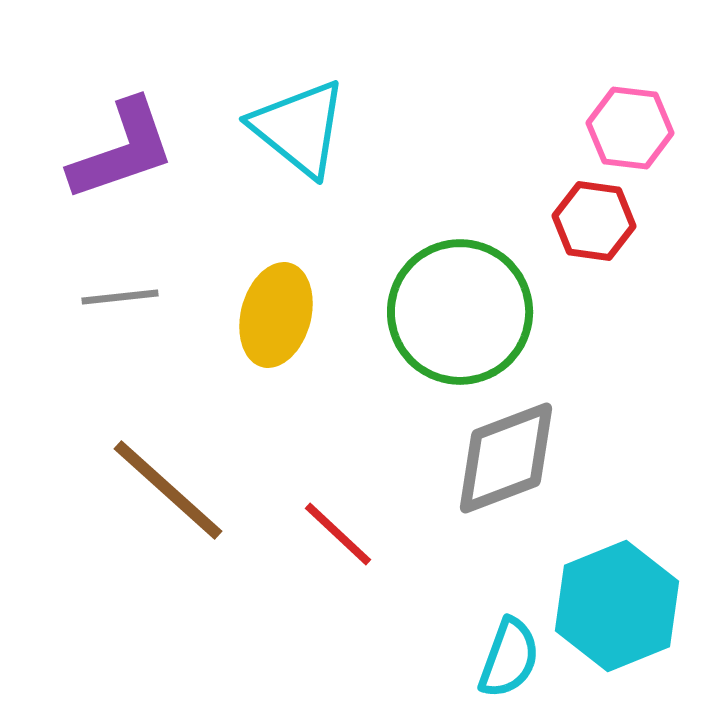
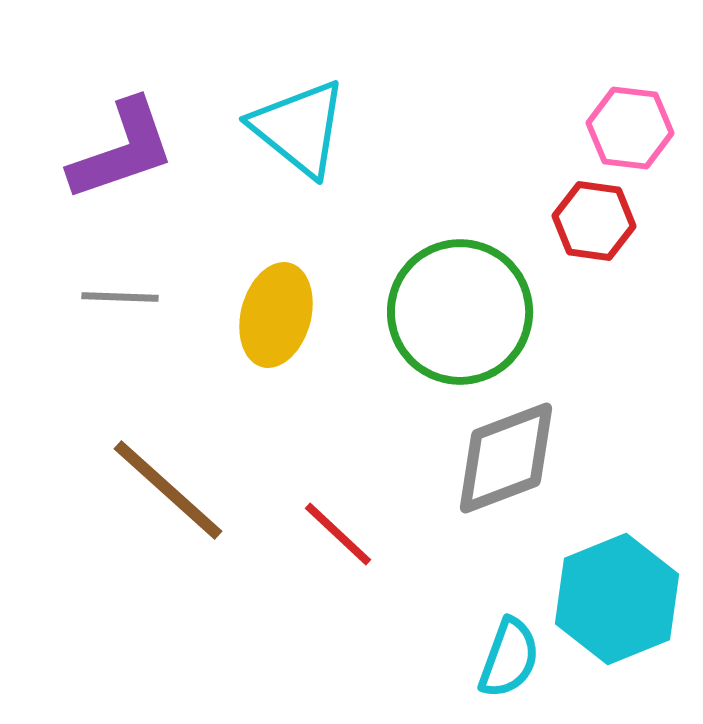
gray line: rotated 8 degrees clockwise
cyan hexagon: moved 7 px up
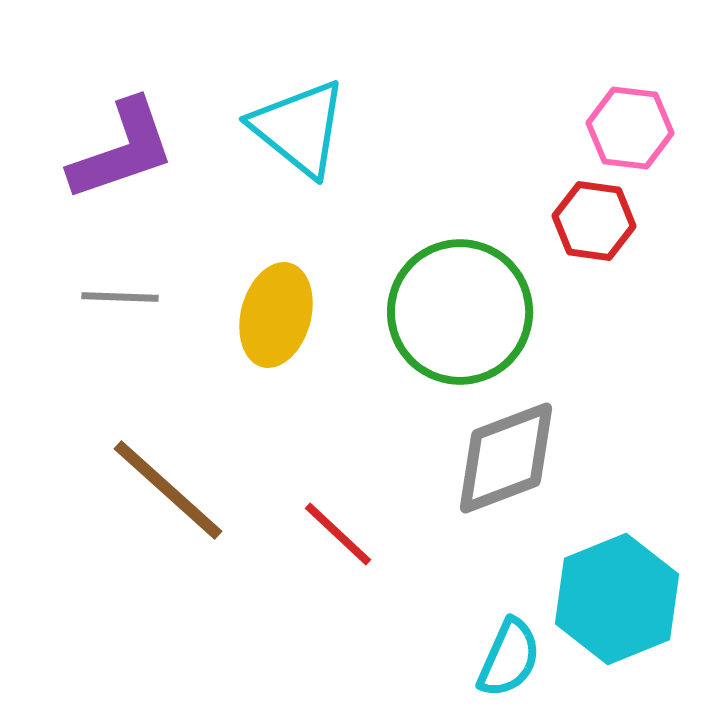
cyan semicircle: rotated 4 degrees clockwise
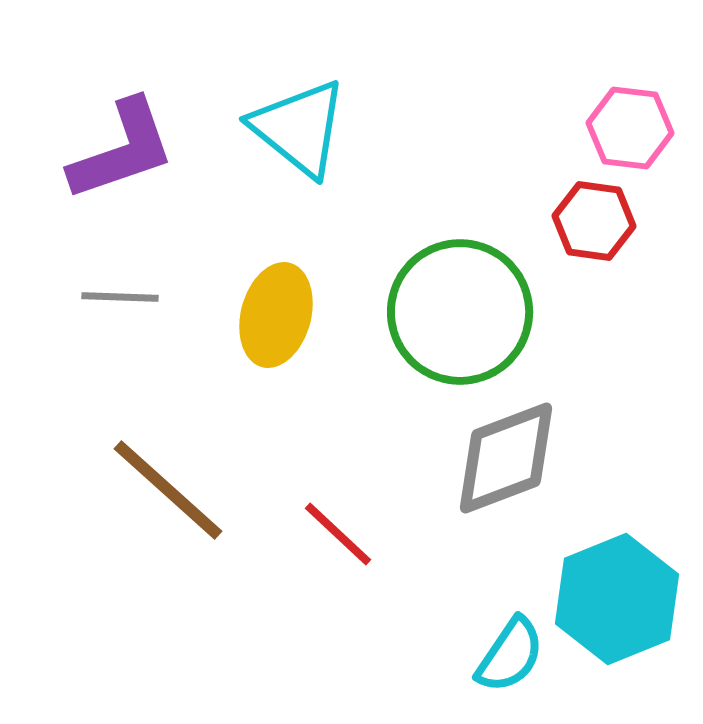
cyan semicircle: moved 1 px right, 3 px up; rotated 10 degrees clockwise
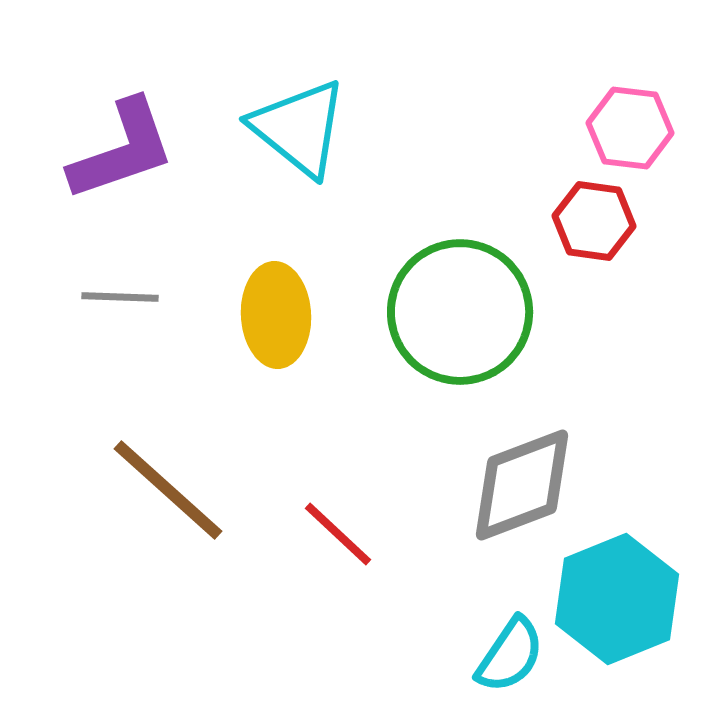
yellow ellipse: rotated 18 degrees counterclockwise
gray diamond: moved 16 px right, 27 px down
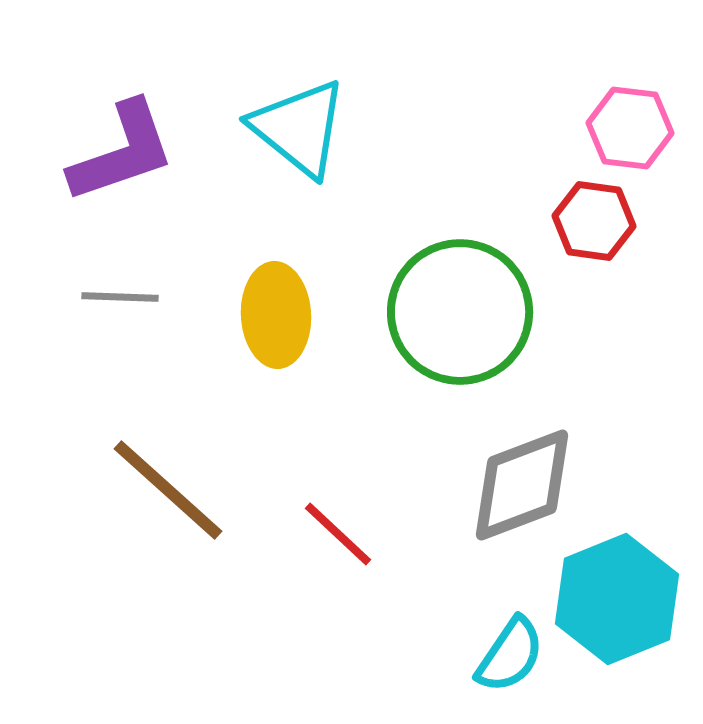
purple L-shape: moved 2 px down
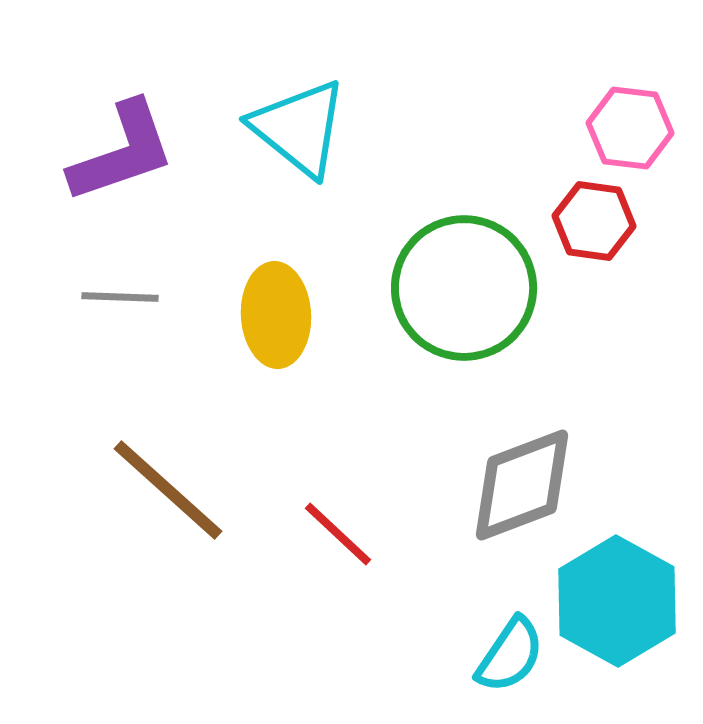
green circle: moved 4 px right, 24 px up
cyan hexagon: moved 2 px down; rotated 9 degrees counterclockwise
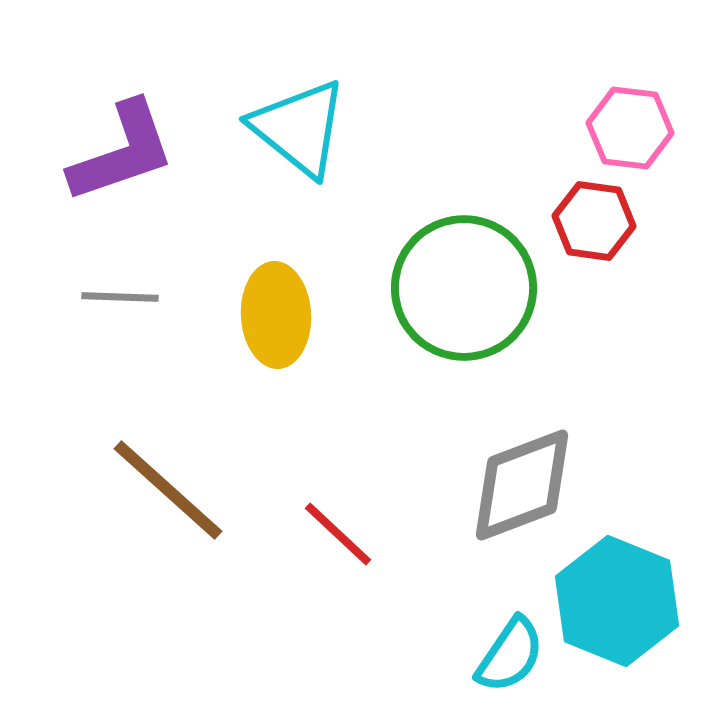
cyan hexagon: rotated 7 degrees counterclockwise
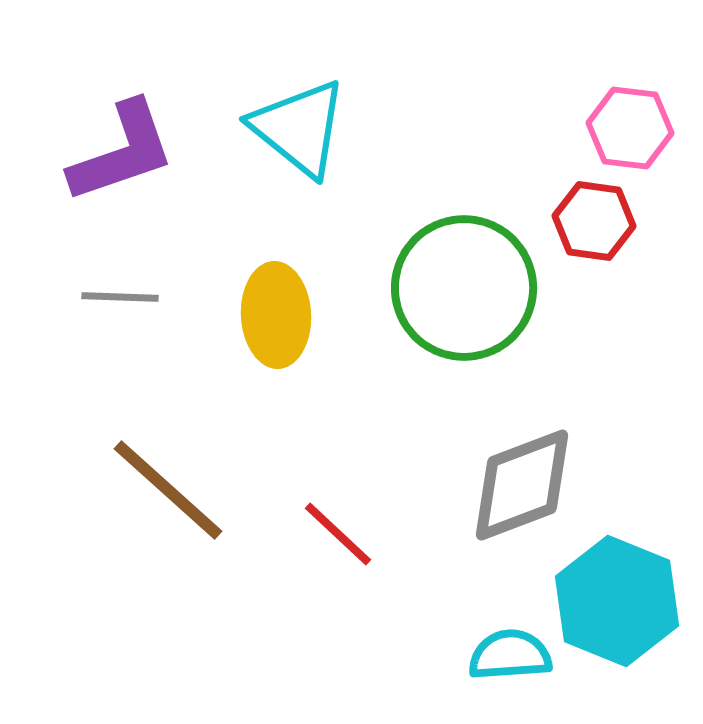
cyan semicircle: rotated 128 degrees counterclockwise
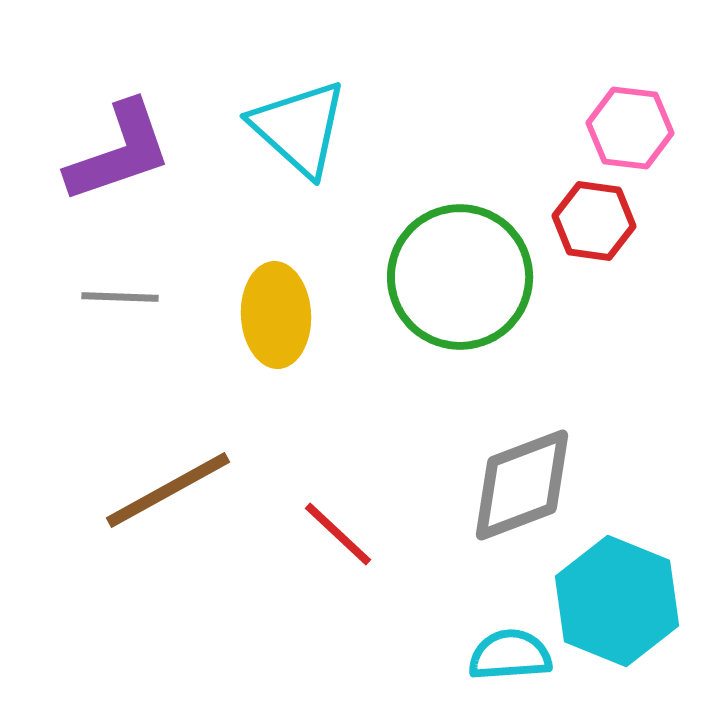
cyan triangle: rotated 3 degrees clockwise
purple L-shape: moved 3 px left
green circle: moved 4 px left, 11 px up
brown line: rotated 71 degrees counterclockwise
